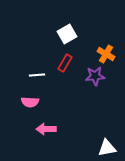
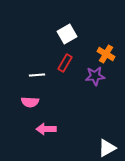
white triangle: rotated 18 degrees counterclockwise
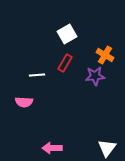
orange cross: moved 1 px left, 1 px down
pink semicircle: moved 6 px left
pink arrow: moved 6 px right, 19 px down
white triangle: rotated 24 degrees counterclockwise
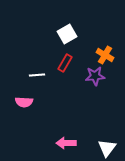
pink arrow: moved 14 px right, 5 px up
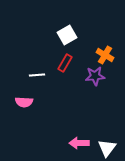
white square: moved 1 px down
pink arrow: moved 13 px right
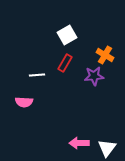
purple star: moved 1 px left
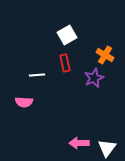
red rectangle: rotated 42 degrees counterclockwise
purple star: moved 2 px down; rotated 18 degrees counterclockwise
